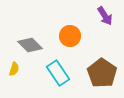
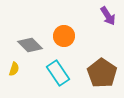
purple arrow: moved 3 px right
orange circle: moved 6 px left
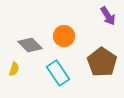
brown pentagon: moved 11 px up
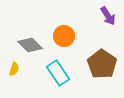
brown pentagon: moved 2 px down
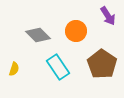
orange circle: moved 12 px right, 5 px up
gray diamond: moved 8 px right, 10 px up
cyan rectangle: moved 6 px up
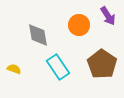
orange circle: moved 3 px right, 6 px up
gray diamond: rotated 35 degrees clockwise
yellow semicircle: rotated 88 degrees counterclockwise
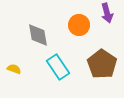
purple arrow: moved 1 px left, 3 px up; rotated 18 degrees clockwise
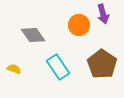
purple arrow: moved 4 px left, 1 px down
gray diamond: moved 5 px left; rotated 25 degrees counterclockwise
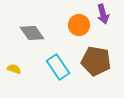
gray diamond: moved 1 px left, 2 px up
brown pentagon: moved 6 px left, 3 px up; rotated 24 degrees counterclockwise
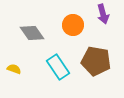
orange circle: moved 6 px left
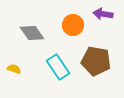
purple arrow: rotated 114 degrees clockwise
